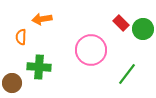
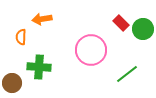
green line: rotated 15 degrees clockwise
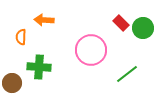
orange arrow: moved 2 px right, 1 px down; rotated 12 degrees clockwise
green circle: moved 1 px up
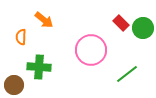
orange arrow: rotated 144 degrees counterclockwise
brown circle: moved 2 px right, 2 px down
